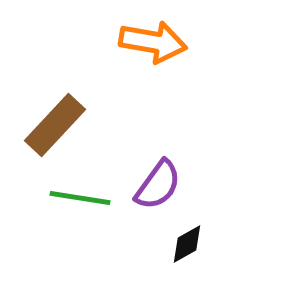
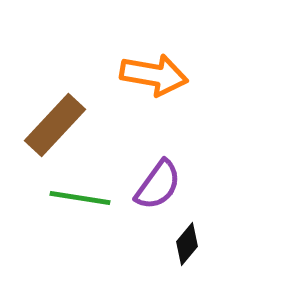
orange arrow: moved 1 px right, 33 px down
black diamond: rotated 21 degrees counterclockwise
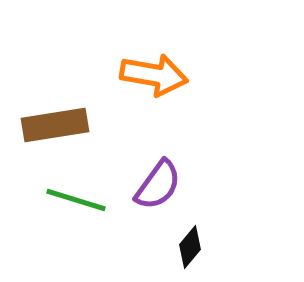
brown rectangle: rotated 38 degrees clockwise
green line: moved 4 px left, 2 px down; rotated 8 degrees clockwise
black diamond: moved 3 px right, 3 px down
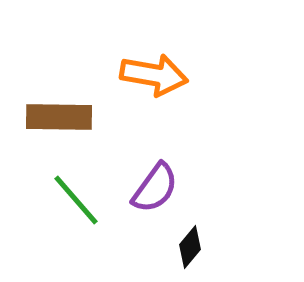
brown rectangle: moved 4 px right, 8 px up; rotated 10 degrees clockwise
purple semicircle: moved 3 px left, 3 px down
green line: rotated 32 degrees clockwise
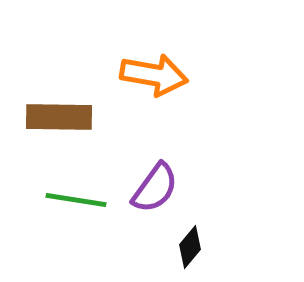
green line: rotated 40 degrees counterclockwise
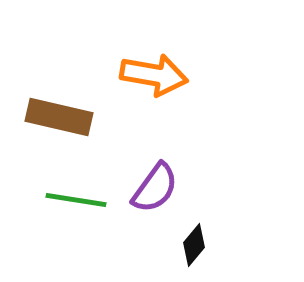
brown rectangle: rotated 12 degrees clockwise
black diamond: moved 4 px right, 2 px up
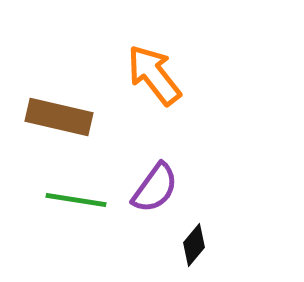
orange arrow: rotated 138 degrees counterclockwise
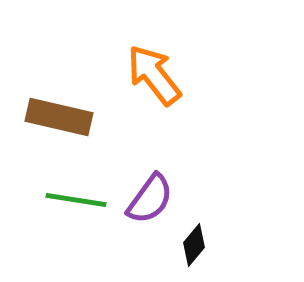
purple semicircle: moved 5 px left, 11 px down
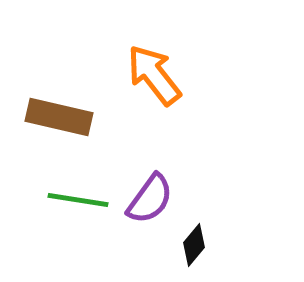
green line: moved 2 px right
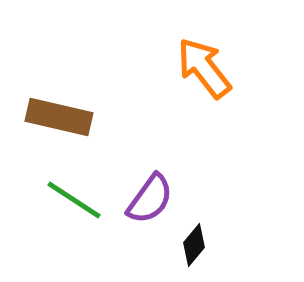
orange arrow: moved 50 px right, 7 px up
green line: moved 4 px left; rotated 24 degrees clockwise
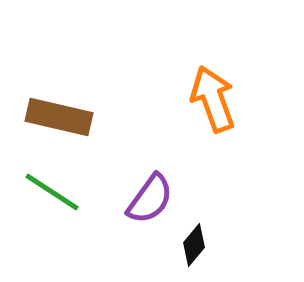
orange arrow: moved 9 px right, 31 px down; rotated 18 degrees clockwise
green line: moved 22 px left, 8 px up
